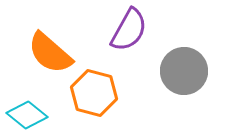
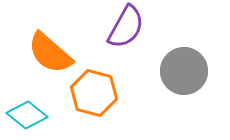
purple semicircle: moved 3 px left, 3 px up
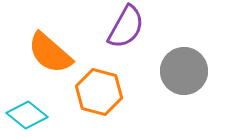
orange hexagon: moved 5 px right, 1 px up
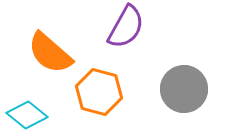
gray circle: moved 18 px down
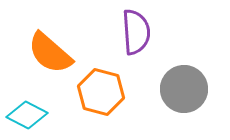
purple semicircle: moved 10 px right, 5 px down; rotated 33 degrees counterclockwise
orange hexagon: moved 2 px right
cyan diamond: rotated 12 degrees counterclockwise
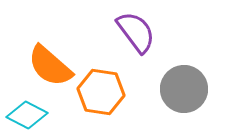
purple semicircle: rotated 33 degrees counterclockwise
orange semicircle: moved 13 px down
orange hexagon: rotated 6 degrees counterclockwise
